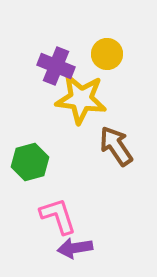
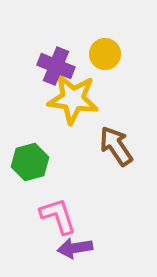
yellow circle: moved 2 px left
yellow star: moved 8 px left
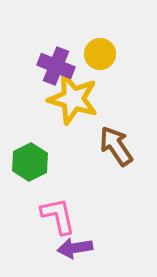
yellow circle: moved 5 px left
yellow star: rotated 9 degrees clockwise
green hexagon: rotated 12 degrees counterclockwise
pink L-shape: rotated 6 degrees clockwise
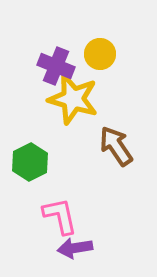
pink L-shape: moved 2 px right
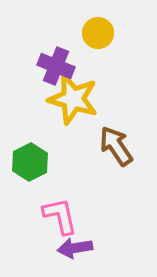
yellow circle: moved 2 px left, 21 px up
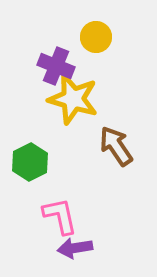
yellow circle: moved 2 px left, 4 px down
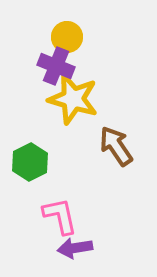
yellow circle: moved 29 px left
